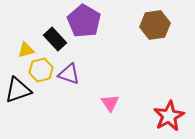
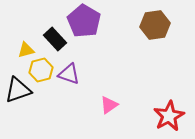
pink triangle: moved 1 px left, 2 px down; rotated 30 degrees clockwise
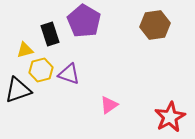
black rectangle: moved 5 px left, 5 px up; rotated 25 degrees clockwise
yellow triangle: moved 1 px left
red star: moved 1 px right, 1 px down
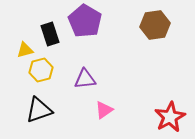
purple pentagon: moved 1 px right
purple triangle: moved 16 px right, 5 px down; rotated 25 degrees counterclockwise
black triangle: moved 21 px right, 20 px down
pink triangle: moved 5 px left, 5 px down
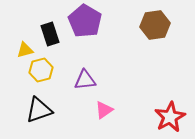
purple triangle: moved 1 px down
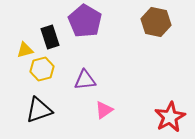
brown hexagon: moved 1 px right, 3 px up; rotated 20 degrees clockwise
black rectangle: moved 3 px down
yellow hexagon: moved 1 px right, 1 px up
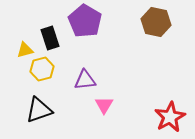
black rectangle: moved 1 px down
pink triangle: moved 5 px up; rotated 24 degrees counterclockwise
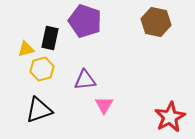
purple pentagon: rotated 12 degrees counterclockwise
black rectangle: rotated 30 degrees clockwise
yellow triangle: moved 1 px right, 1 px up
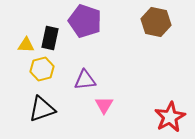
yellow triangle: moved 4 px up; rotated 18 degrees clockwise
black triangle: moved 3 px right, 1 px up
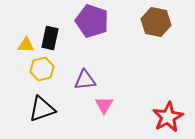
purple pentagon: moved 7 px right
red star: moved 2 px left
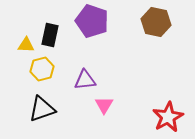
black rectangle: moved 3 px up
